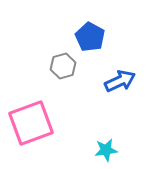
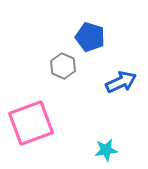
blue pentagon: rotated 12 degrees counterclockwise
gray hexagon: rotated 20 degrees counterclockwise
blue arrow: moved 1 px right, 1 px down
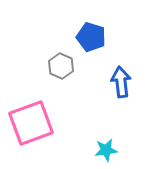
blue pentagon: moved 1 px right
gray hexagon: moved 2 px left
blue arrow: rotated 72 degrees counterclockwise
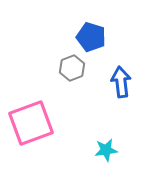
gray hexagon: moved 11 px right, 2 px down; rotated 15 degrees clockwise
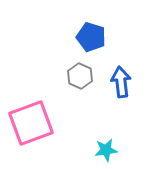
gray hexagon: moved 8 px right, 8 px down; rotated 15 degrees counterclockwise
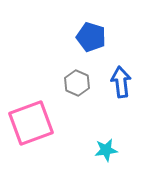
gray hexagon: moved 3 px left, 7 px down
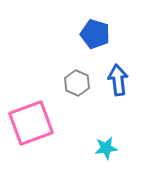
blue pentagon: moved 4 px right, 3 px up
blue arrow: moved 3 px left, 2 px up
cyan star: moved 2 px up
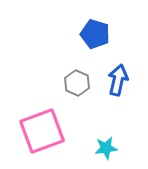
blue arrow: rotated 20 degrees clockwise
pink square: moved 11 px right, 8 px down
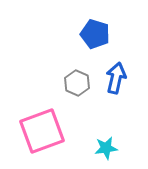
blue arrow: moved 2 px left, 2 px up
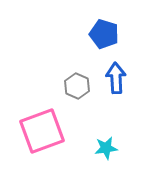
blue pentagon: moved 9 px right
blue arrow: rotated 16 degrees counterclockwise
gray hexagon: moved 3 px down
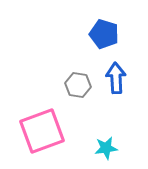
gray hexagon: moved 1 px right, 1 px up; rotated 15 degrees counterclockwise
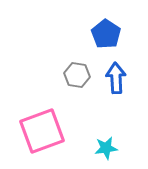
blue pentagon: moved 2 px right; rotated 16 degrees clockwise
gray hexagon: moved 1 px left, 10 px up
